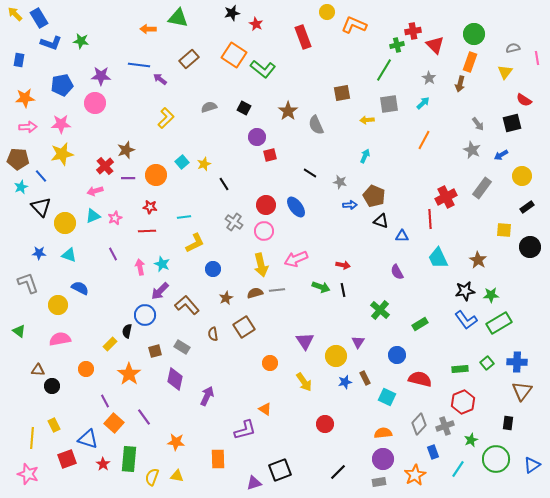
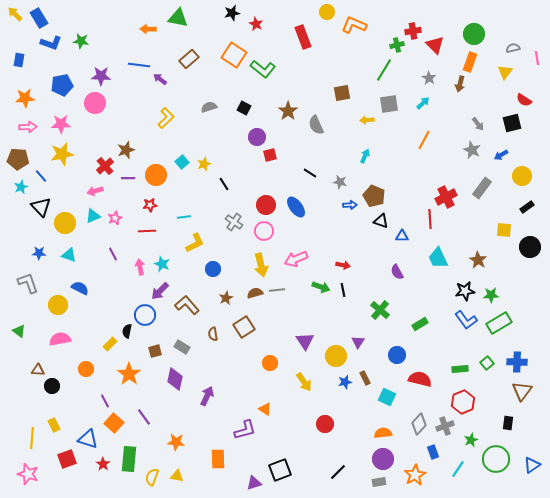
red star at (150, 207): moved 2 px up; rotated 16 degrees counterclockwise
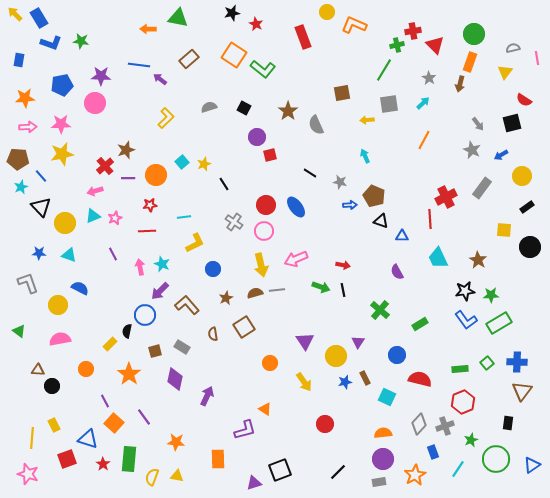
cyan arrow at (365, 156): rotated 48 degrees counterclockwise
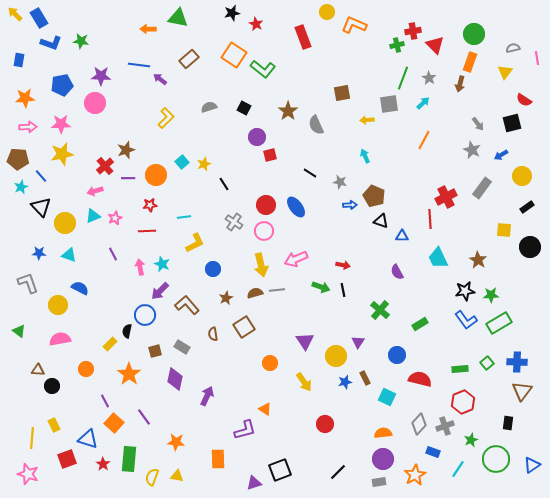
green line at (384, 70): moved 19 px right, 8 px down; rotated 10 degrees counterclockwise
blue rectangle at (433, 452): rotated 48 degrees counterclockwise
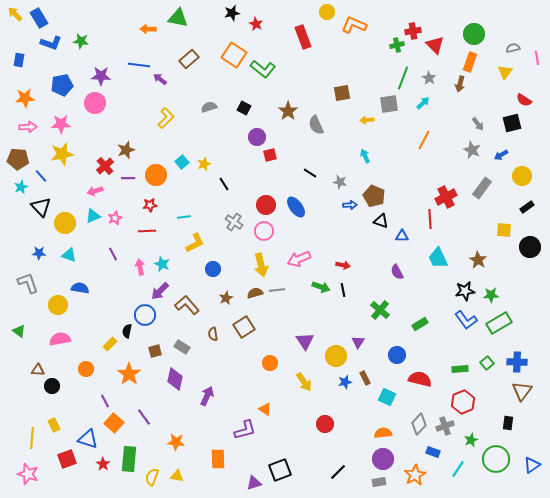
pink arrow at (296, 259): moved 3 px right
blue semicircle at (80, 288): rotated 18 degrees counterclockwise
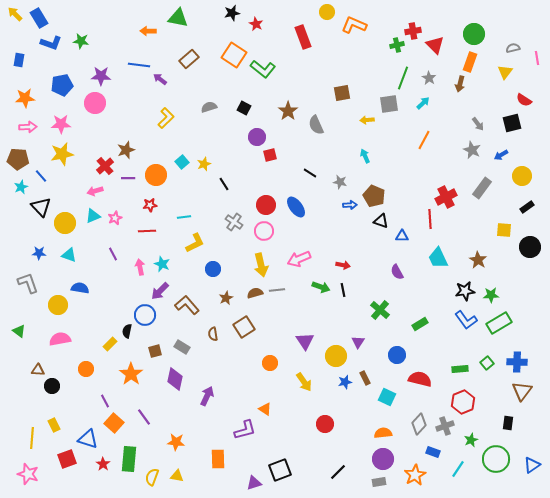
orange arrow at (148, 29): moved 2 px down
orange star at (129, 374): moved 2 px right
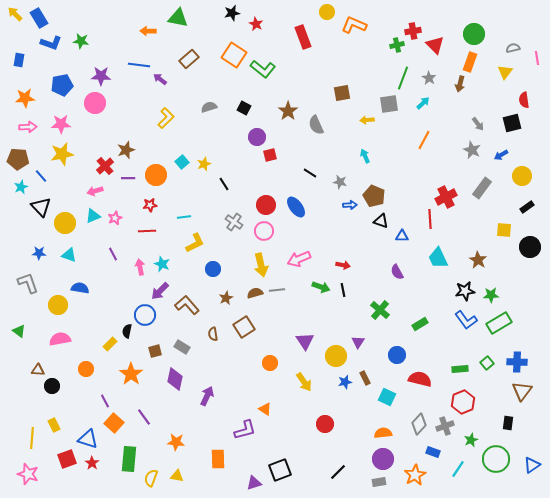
red semicircle at (524, 100): rotated 49 degrees clockwise
red star at (103, 464): moved 11 px left, 1 px up
yellow semicircle at (152, 477): moved 1 px left, 1 px down
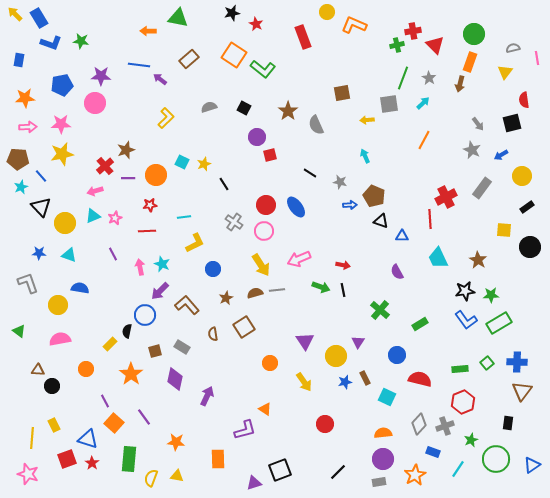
cyan square at (182, 162): rotated 24 degrees counterclockwise
yellow arrow at (261, 265): rotated 20 degrees counterclockwise
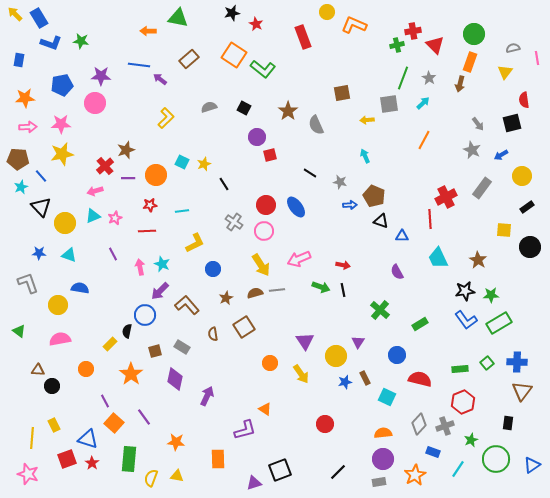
cyan line at (184, 217): moved 2 px left, 6 px up
yellow arrow at (304, 382): moved 3 px left, 8 px up
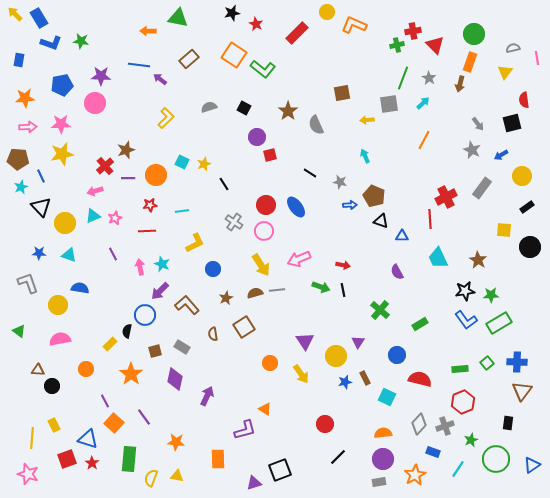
red rectangle at (303, 37): moved 6 px left, 4 px up; rotated 65 degrees clockwise
blue line at (41, 176): rotated 16 degrees clockwise
black line at (338, 472): moved 15 px up
